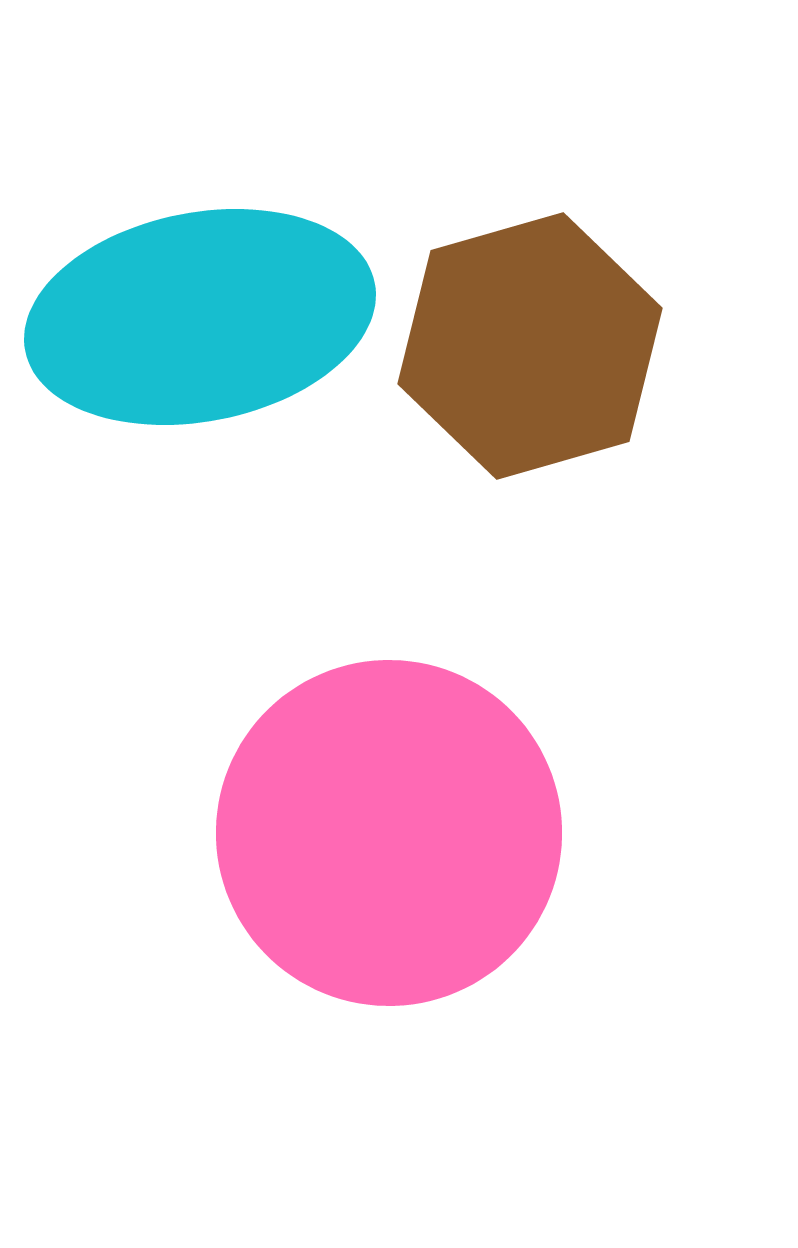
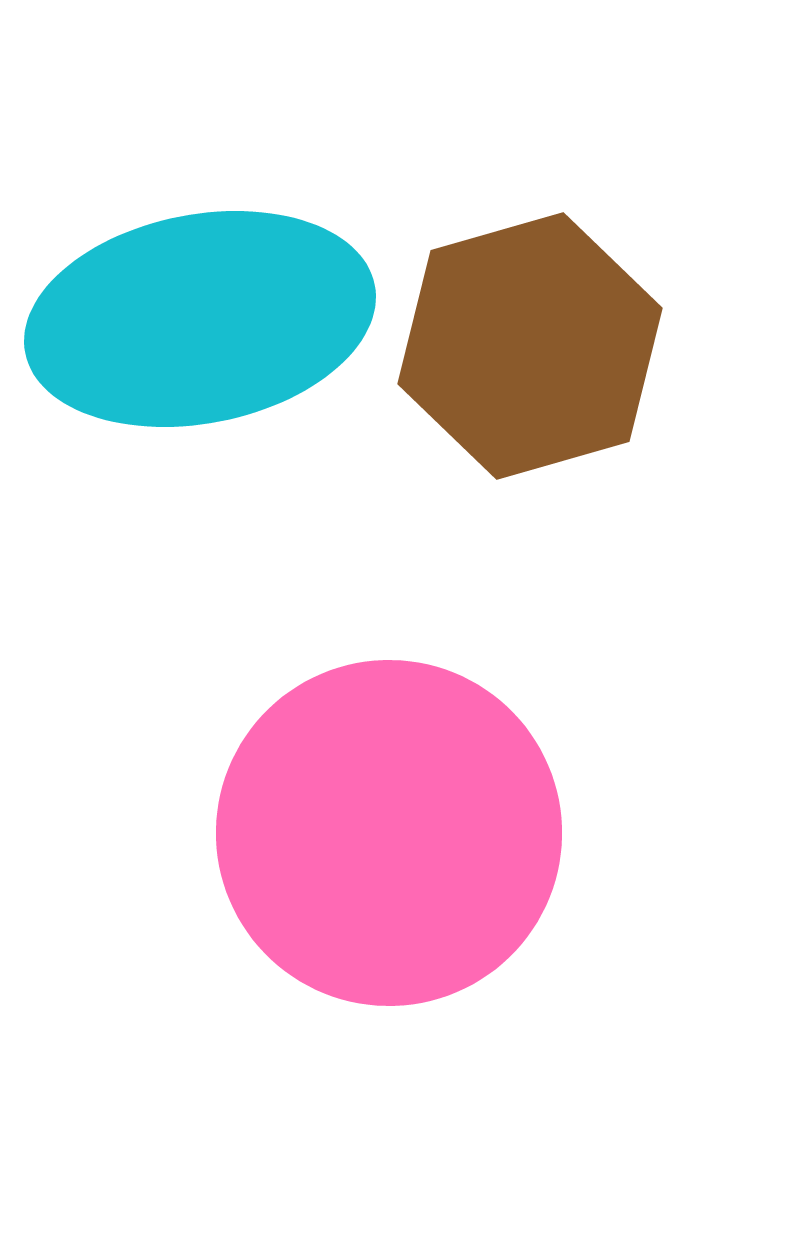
cyan ellipse: moved 2 px down
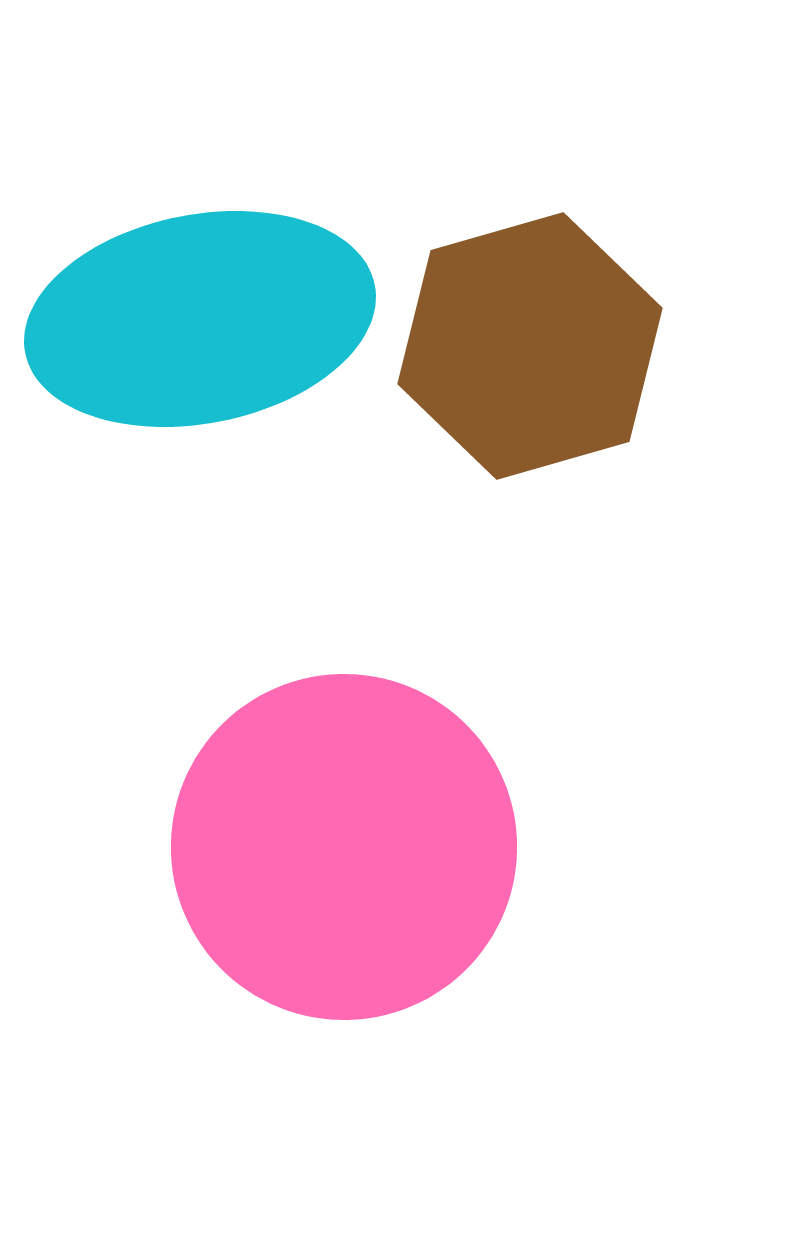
pink circle: moved 45 px left, 14 px down
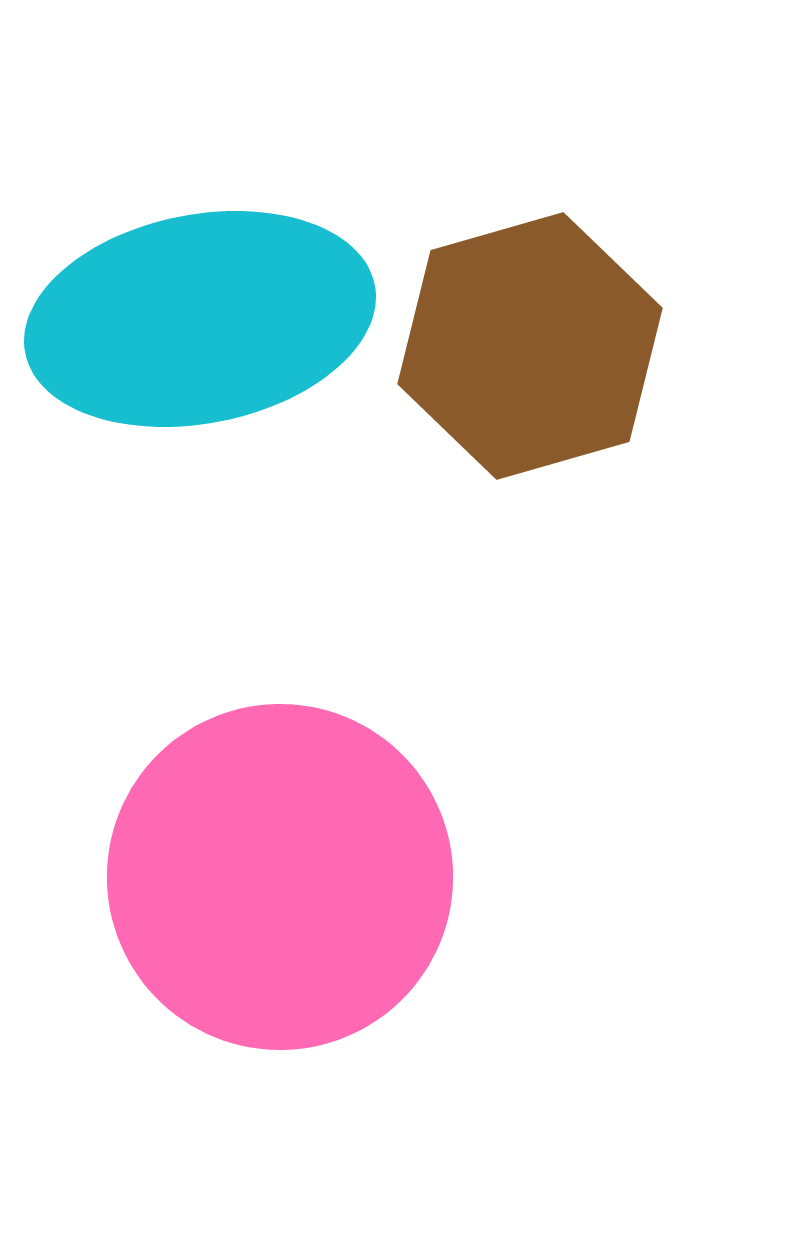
pink circle: moved 64 px left, 30 px down
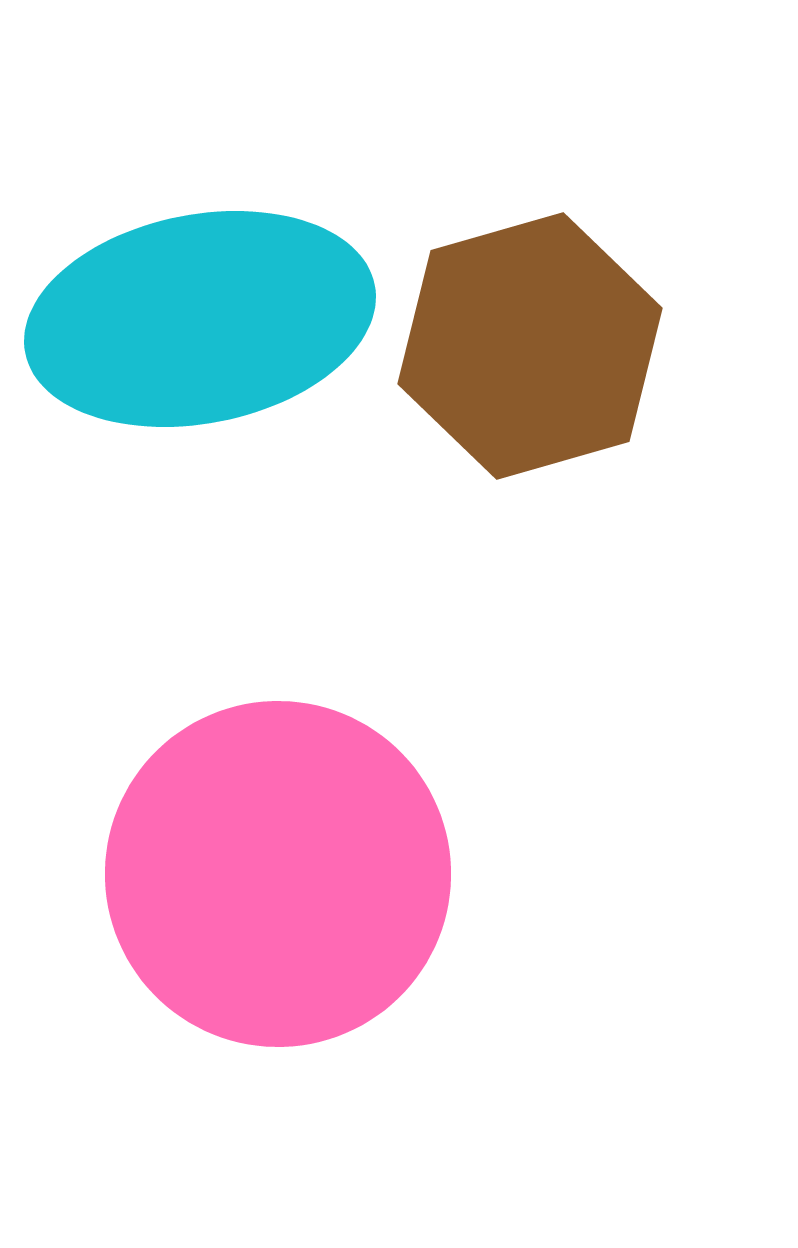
pink circle: moved 2 px left, 3 px up
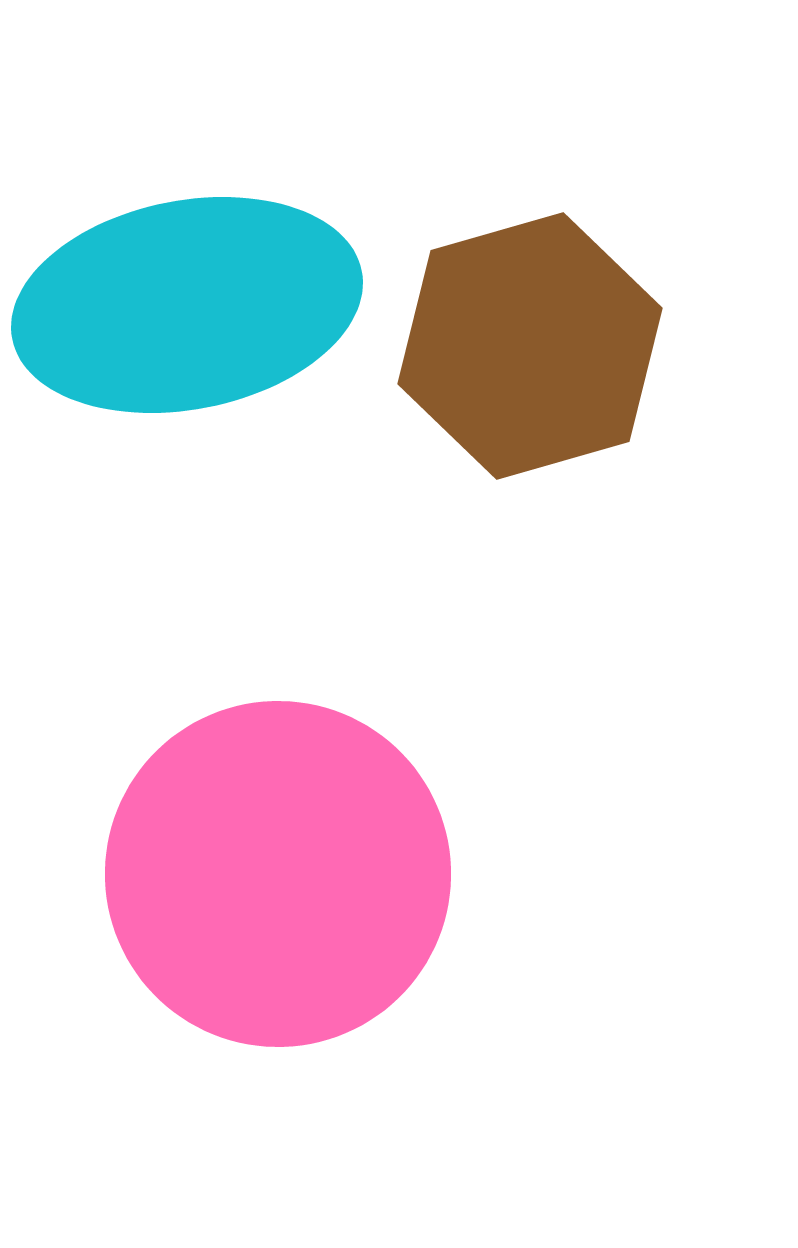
cyan ellipse: moved 13 px left, 14 px up
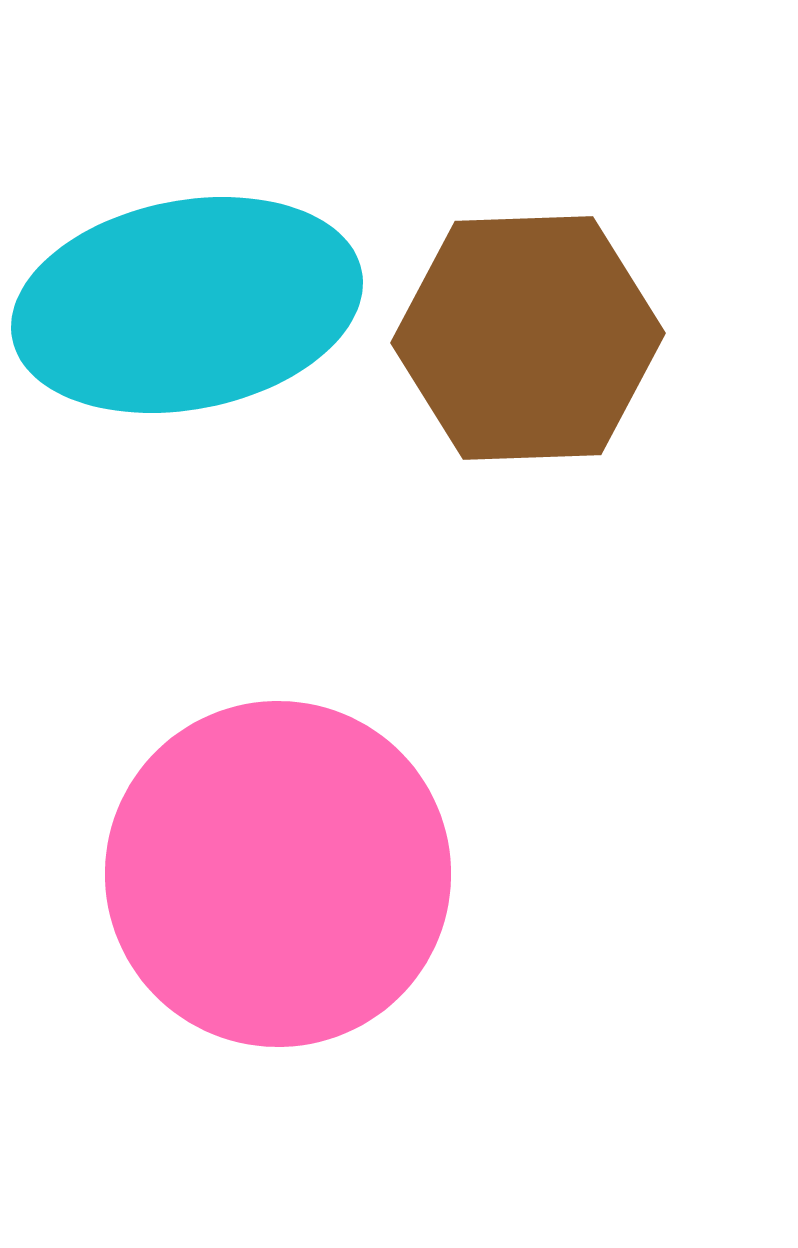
brown hexagon: moved 2 px left, 8 px up; rotated 14 degrees clockwise
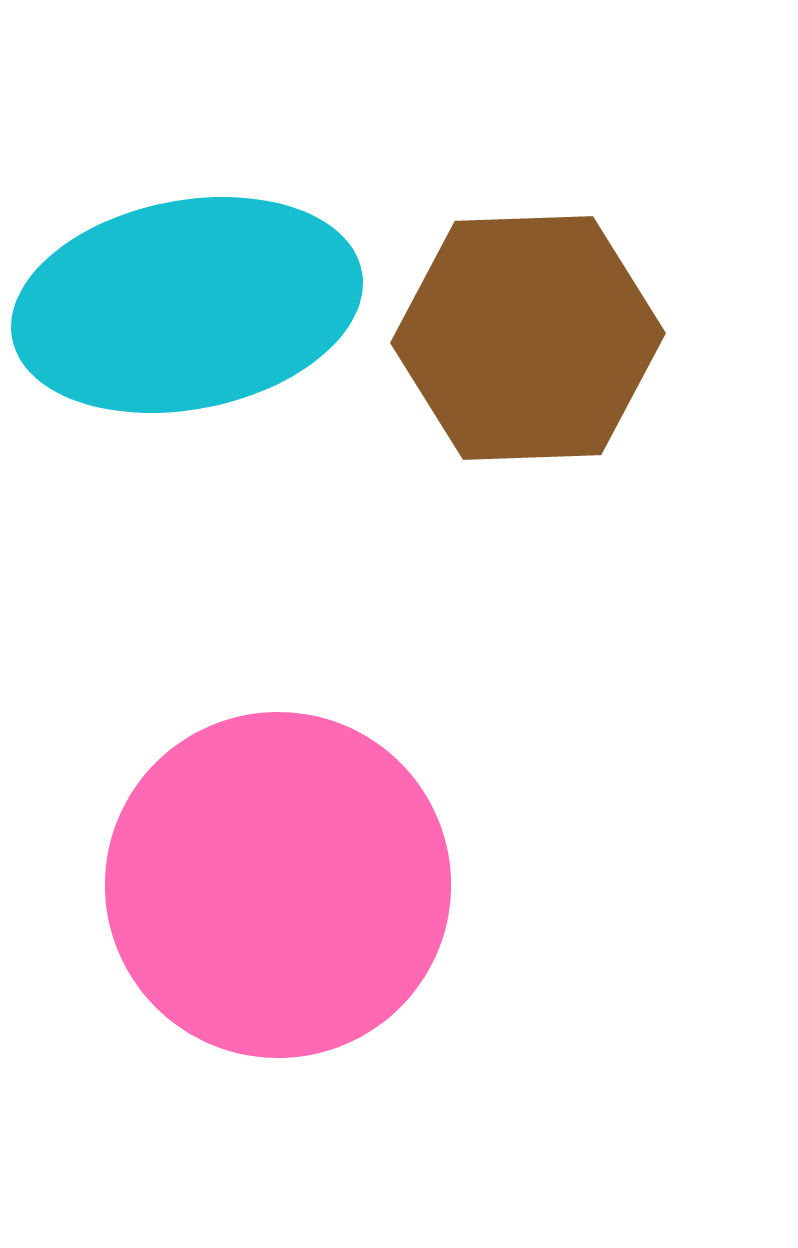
pink circle: moved 11 px down
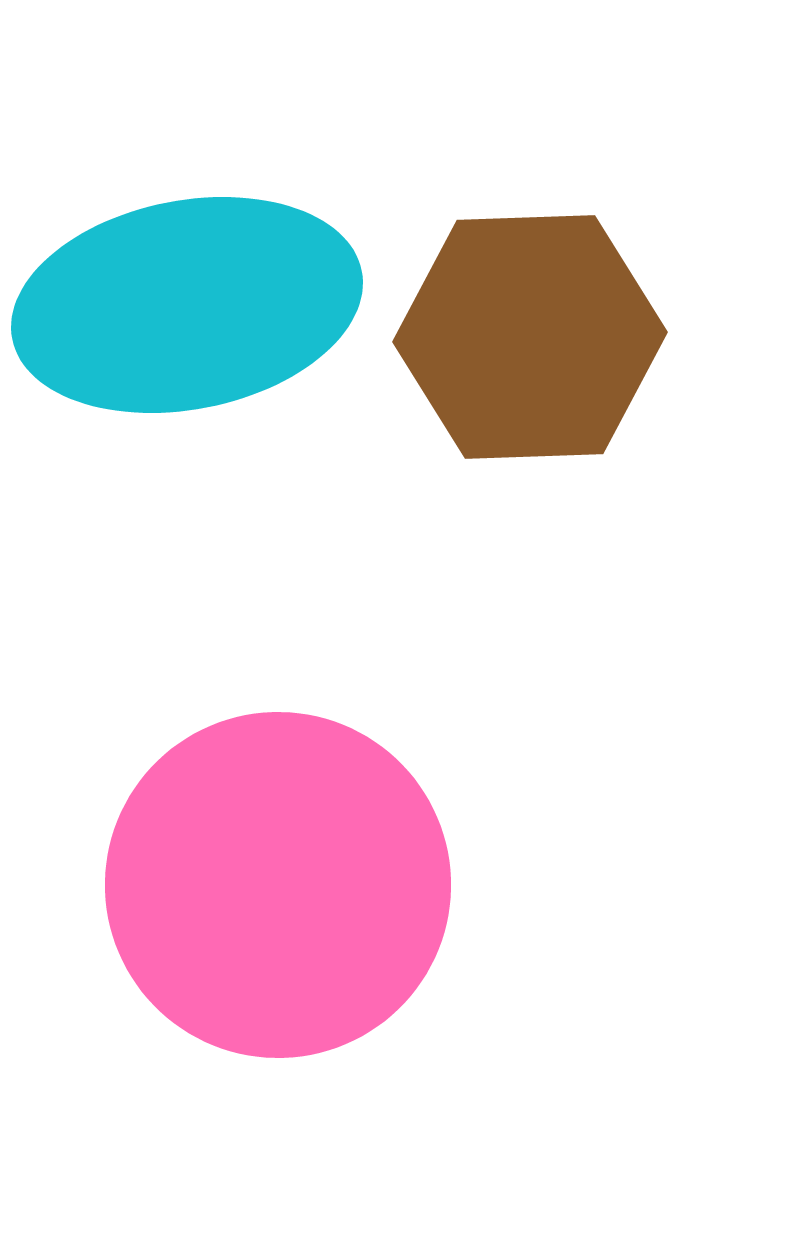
brown hexagon: moved 2 px right, 1 px up
